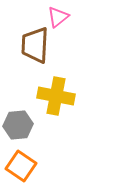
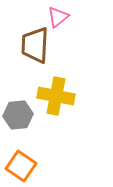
gray hexagon: moved 10 px up
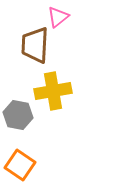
yellow cross: moved 3 px left, 5 px up; rotated 21 degrees counterclockwise
gray hexagon: rotated 16 degrees clockwise
orange square: moved 1 px left, 1 px up
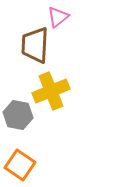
yellow cross: moved 2 px left; rotated 12 degrees counterclockwise
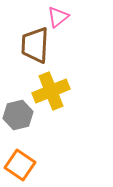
gray hexagon: rotated 24 degrees counterclockwise
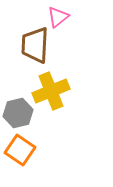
gray hexagon: moved 2 px up
orange square: moved 15 px up
